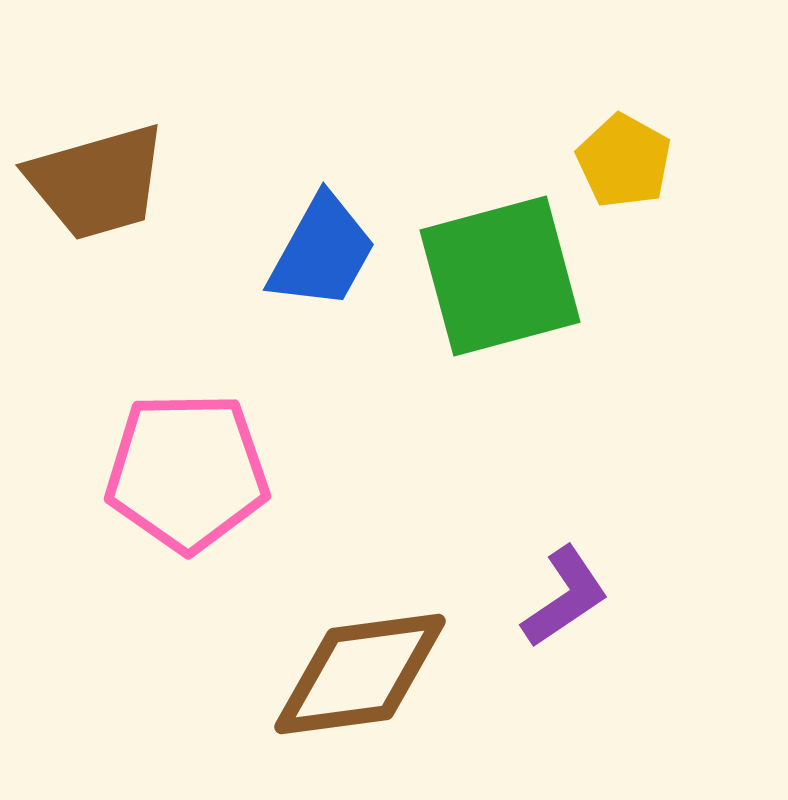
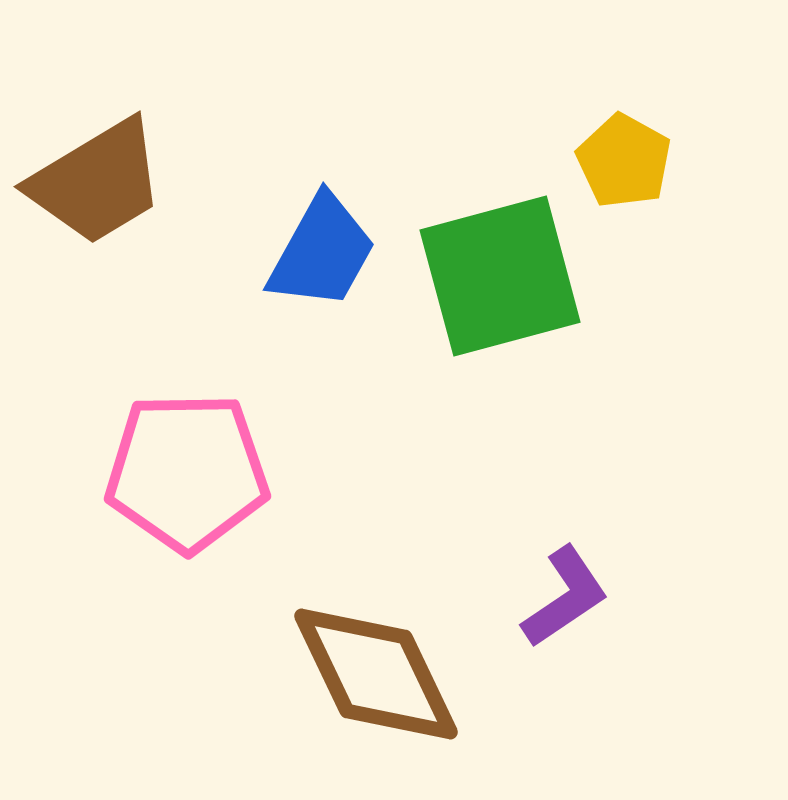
brown trapezoid: rotated 15 degrees counterclockwise
brown diamond: moved 16 px right; rotated 72 degrees clockwise
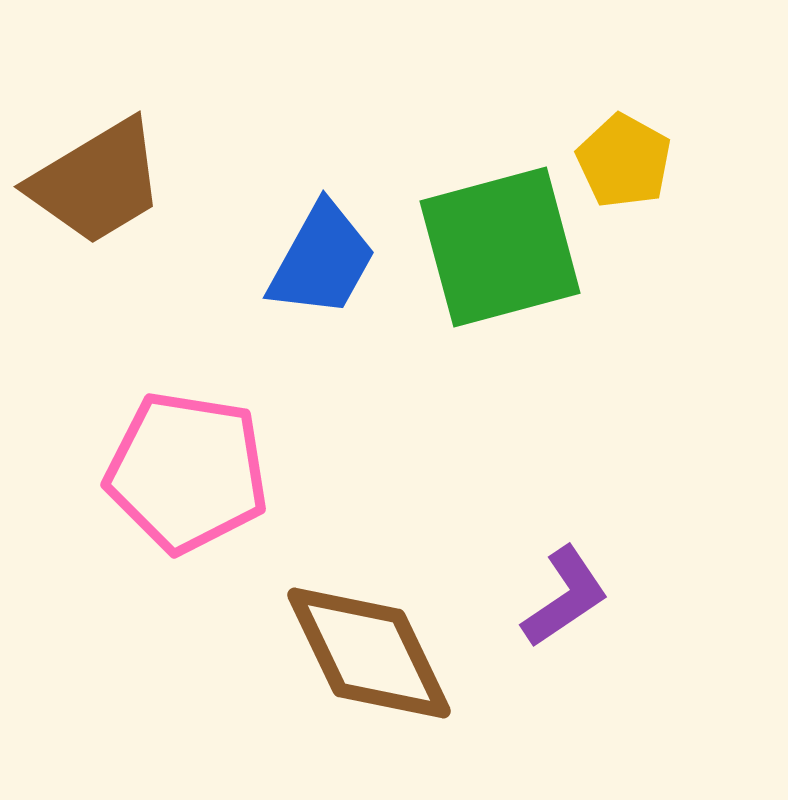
blue trapezoid: moved 8 px down
green square: moved 29 px up
pink pentagon: rotated 10 degrees clockwise
brown diamond: moved 7 px left, 21 px up
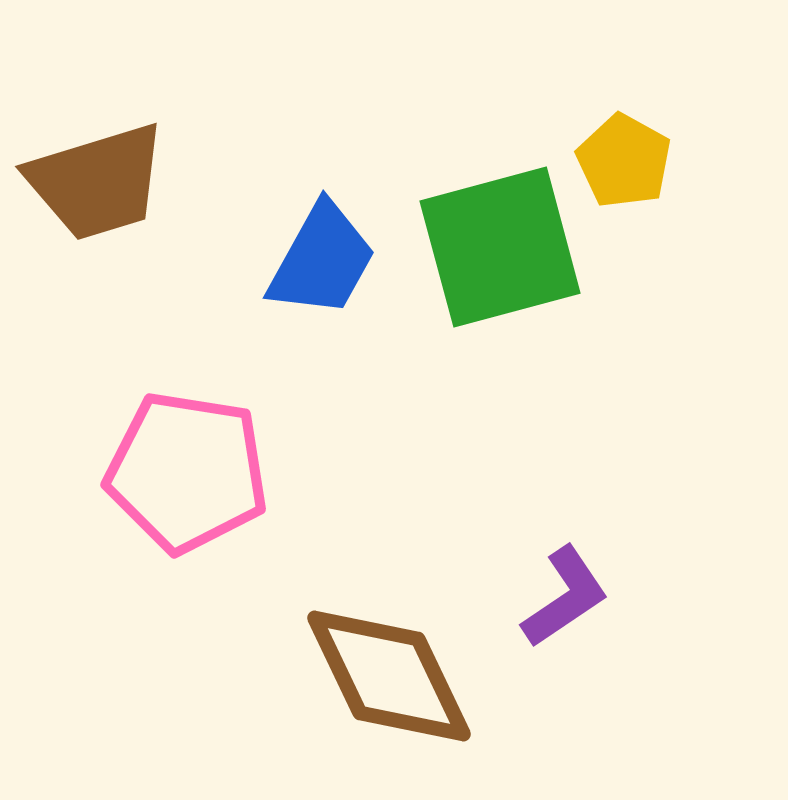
brown trapezoid: rotated 14 degrees clockwise
brown diamond: moved 20 px right, 23 px down
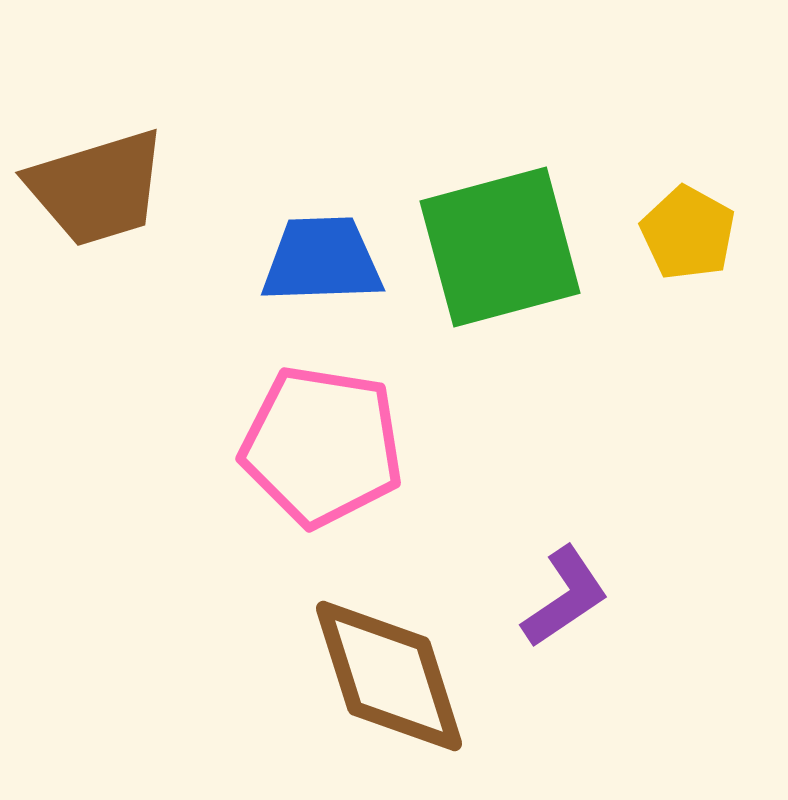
yellow pentagon: moved 64 px right, 72 px down
brown trapezoid: moved 6 px down
blue trapezoid: rotated 121 degrees counterclockwise
pink pentagon: moved 135 px right, 26 px up
brown diamond: rotated 8 degrees clockwise
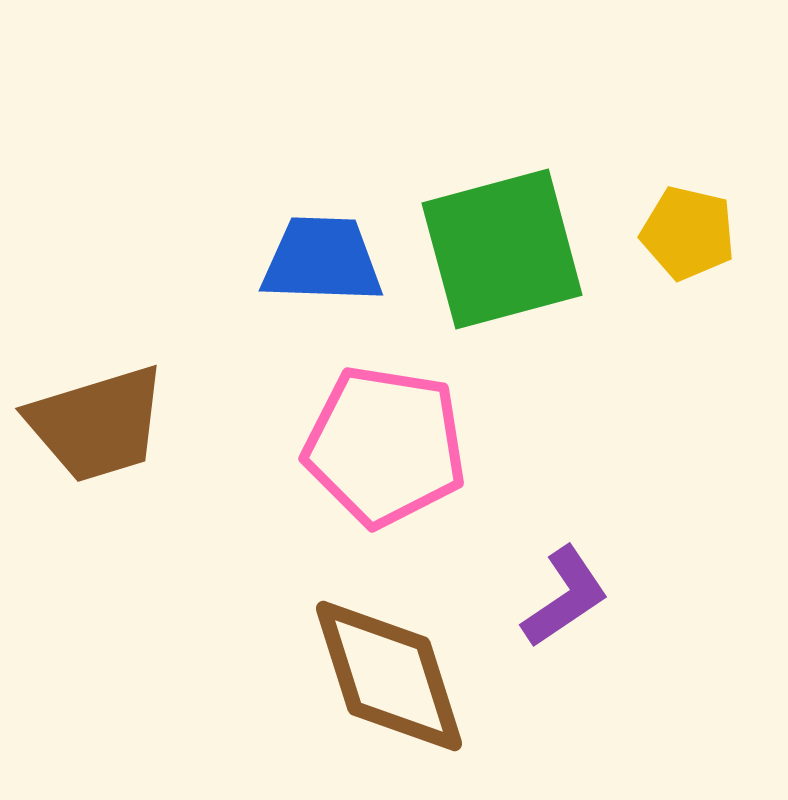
brown trapezoid: moved 236 px down
yellow pentagon: rotated 16 degrees counterclockwise
green square: moved 2 px right, 2 px down
blue trapezoid: rotated 4 degrees clockwise
pink pentagon: moved 63 px right
